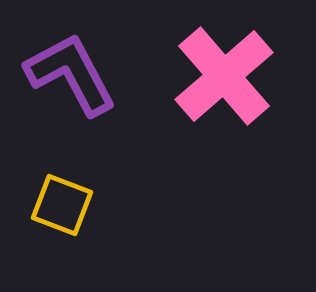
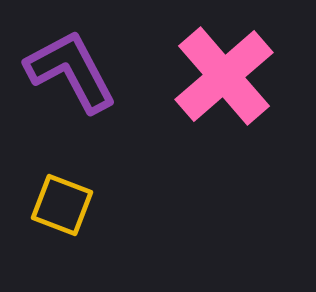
purple L-shape: moved 3 px up
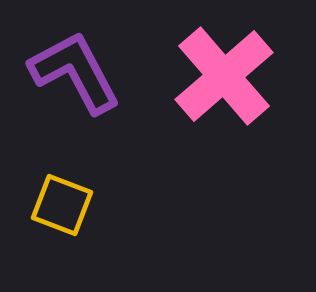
purple L-shape: moved 4 px right, 1 px down
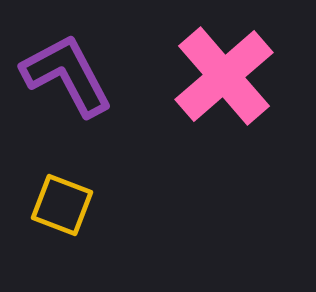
purple L-shape: moved 8 px left, 3 px down
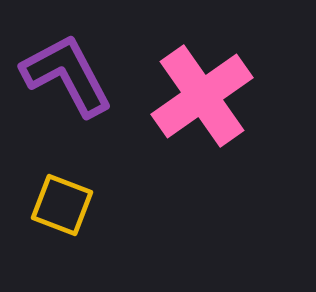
pink cross: moved 22 px left, 20 px down; rotated 6 degrees clockwise
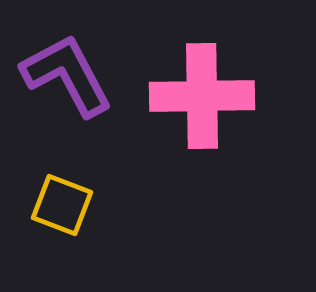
pink cross: rotated 34 degrees clockwise
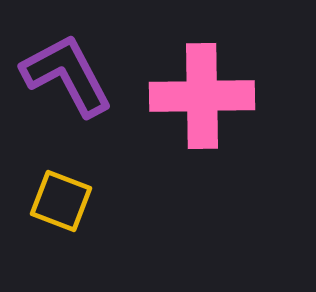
yellow square: moved 1 px left, 4 px up
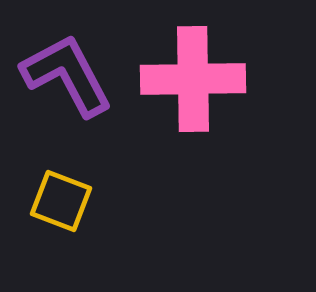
pink cross: moved 9 px left, 17 px up
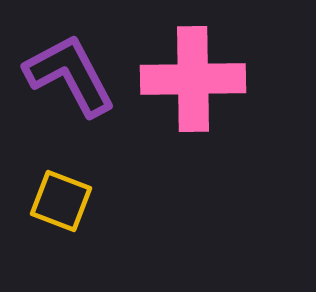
purple L-shape: moved 3 px right
